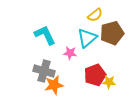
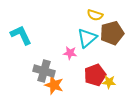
yellow semicircle: rotated 56 degrees clockwise
cyan L-shape: moved 24 px left
orange star: rotated 30 degrees clockwise
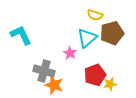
pink star: rotated 24 degrees clockwise
yellow star: moved 1 px right, 2 px down; rotated 16 degrees counterclockwise
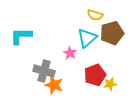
cyan L-shape: moved 1 px down; rotated 65 degrees counterclockwise
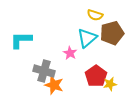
cyan L-shape: moved 4 px down
red pentagon: moved 1 px right, 1 px down; rotated 15 degrees counterclockwise
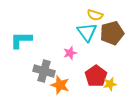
cyan triangle: moved 6 px up; rotated 25 degrees counterclockwise
pink star: rotated 24 degrees clockwise
orange star: moved 6 px right
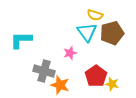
yellow star: moved 2 px right; rotated 24 degrees clockwise
